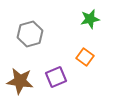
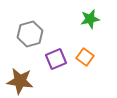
purple square: moved 18 px up
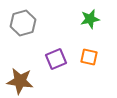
gray hexagon: moved 7 px left, 11 px up
orange square: moved 4 px right; rotated 24 degrees counterclockwise
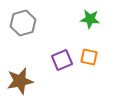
green star: rotated 18 degrees clockwise
purple square: moved 6 px right, 1 px down
brown star: rotated 20 degrees counterclockwise
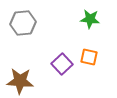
gray hexagon: rotated 10 degrees clockwise
purple square: moved 4 px down; rotated 20 degrees counterclockwise
brown star: rotated 16 degrees clockwise
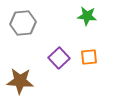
green star: moved 3 px left, 3 px up
orange square: rotated 18 degrees counterclockwise
purple square: moved 3 px left, 6 px up
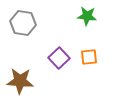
gray hexagon: rotated 15 degrees clockwise
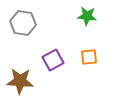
purple square: moved 6 px left, 2 px down; rotated 15 degrees clockwise
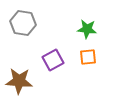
green star: moved 13 px down
orange square: moved 1 px left
brown star: moved 1 px left
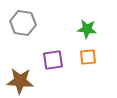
purple square: rotated 20 degrees clockwise
brown star: moved 1 px right
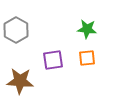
gray hexagon: moved 7 px left, 7 px down; rotated 20 degrees clockwise
orange square: moved 1 px left, 1 px down
